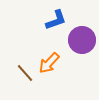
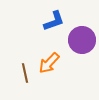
blue L-shape: moved 2 px left, 1 px down
brown line: rotated 30 degrees clockwise
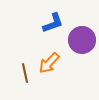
blue L-shape: moved 1 px left, 2 px down
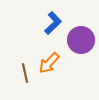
blue L-shape: rotated 25 degrees counterclockwise
purple circle: moved 1 px left
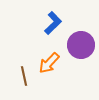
purple circle: moved 5 px down
brown line: moved 1 px left, 3 px down
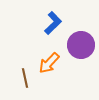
brown line: moved 1 px right, 2 px down
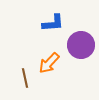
blue L-shape: rotated 40 degrees clockwise
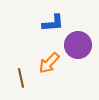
purple circle: moved 3 px left
brown line: moved 4 px left
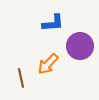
purple circle: moved 2 px right, 1 px down
orange arrow: moved 1 px left, 1 px down
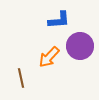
blue L-shape: moved 6 px right, 3 px up
orange arrow: moved 1 px right, 7 px up
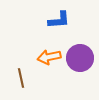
purple circle: moved 12 px down
orange arrow: rotated 35 degrees clockwise
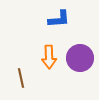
blue L-shape: moved 1 px up
orange arrow: rotated 80 degrees counterclockwise
